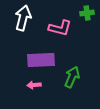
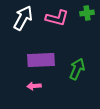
white arrow: rotated 15 degrees clockwise
pink L-shape: moved 3 px left, 10 px up
green arrow: moved 5 px right, 8 px up
pink arrow: moved 1 px down
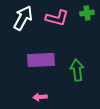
green arrow: moved 1 px down; rotated 30 degrees counterclockwise
pink arrow: moved 6 px right, 11 px down
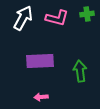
green cross: moved 1 px down
purple rectangle: moved 1 px left, 1 px down
green arrow: moved 3 px right, 1 px down
pink arrow: moved 1 px right
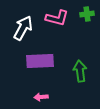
white arrow: moved 10 px down
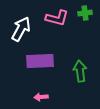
green cross: moved 2 px left, 1 px up
white arrow: moved 2 px left, 1 px down
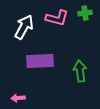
white arrow: moved 3 px right, 2 px up
pink arrow: moved 23 px left, 1 px down
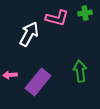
white arrow: moved 5 px right, 7 px down
purple rectangle: moved 2 px left, 21 px down; rotated 48 degrees counterclockwise
pink arrow: moved 8 px left, 23 px up
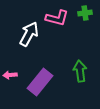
purple rectangle: moved 2 px right
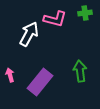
pink L-shape: moved 2 px left, 1 px down
pink arrow: rotated 80 degrees clockwise
